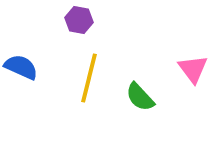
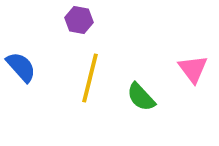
blue semicircle: rotated 24 degrees clockwise
yellow line: moved 1 px right
green semicircle: moved 1 px right
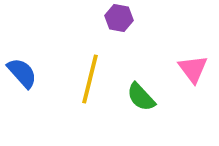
purple hexagon: moved 40 px right, 2 px up
blue semicircle: moved 1 px right, 6 px down
yellow line: moved 1 px down
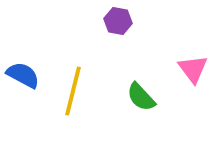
purple hexagon: moved 1 px left, 3 px down
blue semicircle: moved 1 px right, 2 px down; rotated 20 degrees counterclockwise
yellow line: moved 17 px left, 12 px down
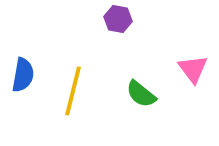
purple hexagon: moved 2 px up
blue semicircle: rotated 72 degrees clockwise
green semicircle: moved 3 px up; rotated 8 degrees counterclockwise
